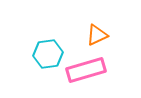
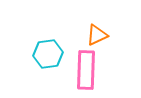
pink rectangle: rotated 72 degrees counterclockwise
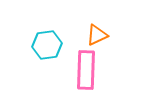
cyan hexagon: moved 1 px left, 9 px up
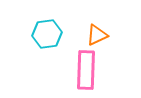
cyan hexagon: moved 11 px up
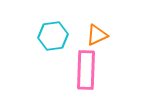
cyan hexagon: moved 6 px right, 2 px down
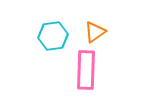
orange triangle: moved 2 px left, 3 px up; rotated 10 degrees counterclockwise
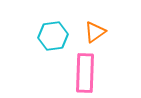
pink rectangle: moved 1 px left, 3 px down
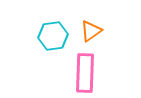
orange triangle: moved 4 px left, 1 px up
